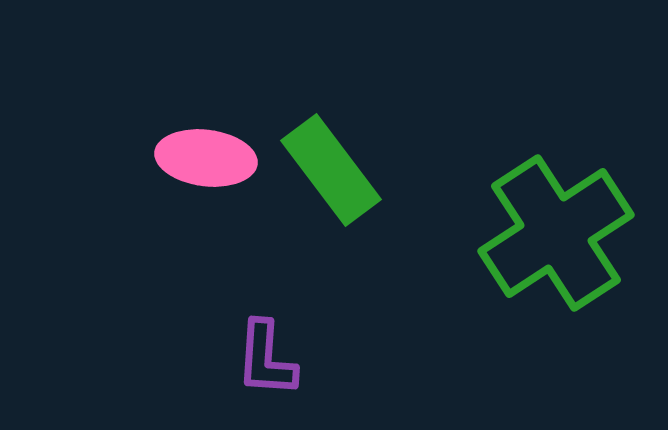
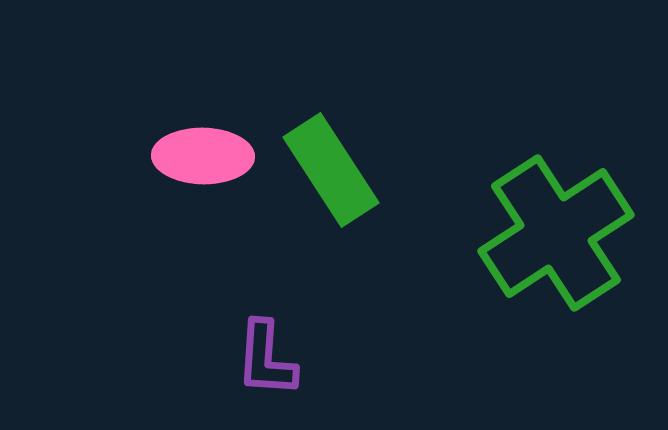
pink ellipse: moved 3 px left, 2 px up; rotated 6 degrees counterclockwise
green rectangle: rotated 4 degrees clockwise
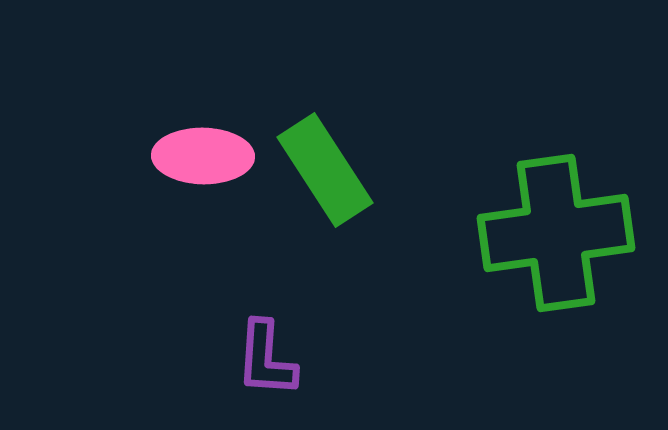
green rectangle: moved 6 px left
green cross: rotated 25 degrees clockwise
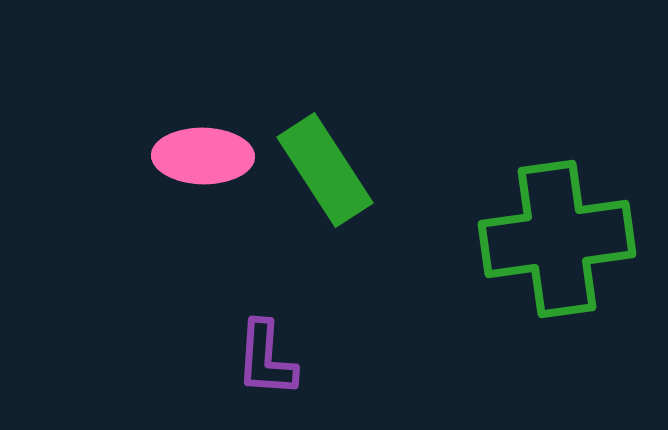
green cross: moved 1 px right, 6 px down
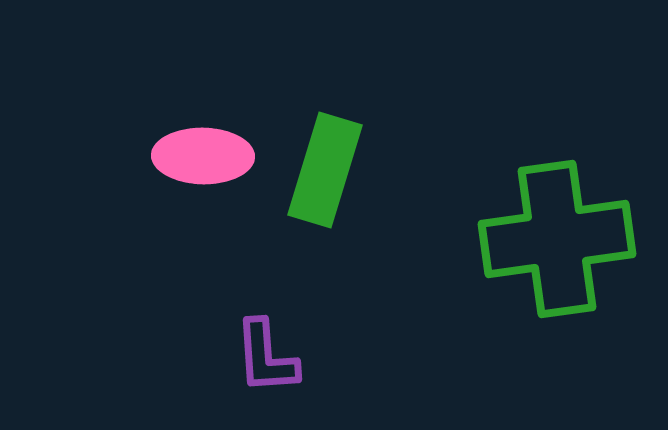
green rectangle: rotated 50 degrees clockwise
purple L-shape: moved 2 px up; rotated 8 degrees counterclockwise
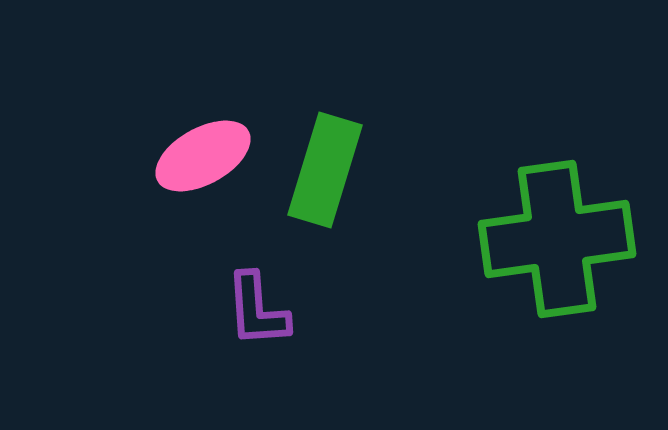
pink ellipse: rotated 30 degrees counterclockwise
purple L-shape: moved 9 px left, 47 px up
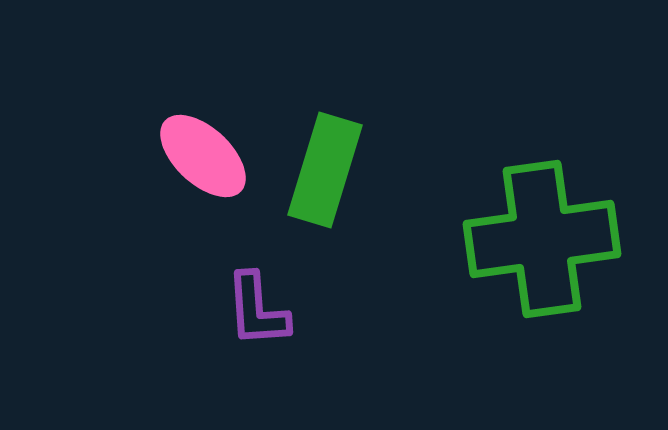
pink ellipse: rotated 72 degrees clockwise
green cross: moved 15 px left
